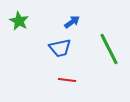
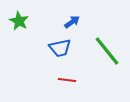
green line: moved 2 px left, 2 px down; rotated 12 degrees counterclockwise
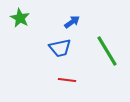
green star: moved 1 px right, 3 px up
green line: rotated 8 degrees clockwise
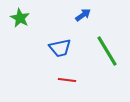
blue arrow: moved 11 px right, 7 px up
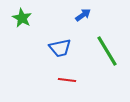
green star: moved 2 px right
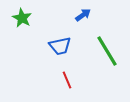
blue trapezoid: moved 2 px up
red line: rotated 60 degrees clockwise
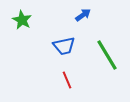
green star: moved 2 px down
blue trapezoid: moved 4 px right
green line: moved 4 px down
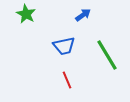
green star: moved 4 px right, 6 px up
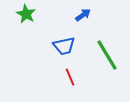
red line: moved 3 px right, 3 px up
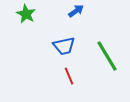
blue arrow: moved 7 px left, 4 px up
green line: moved 1 px down
red line: moved 1 px left, 1 px up
